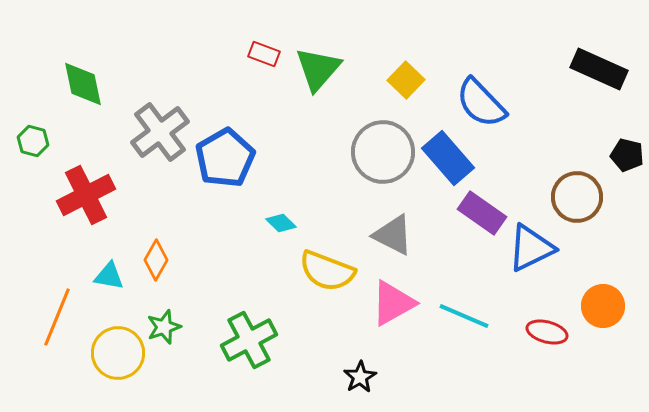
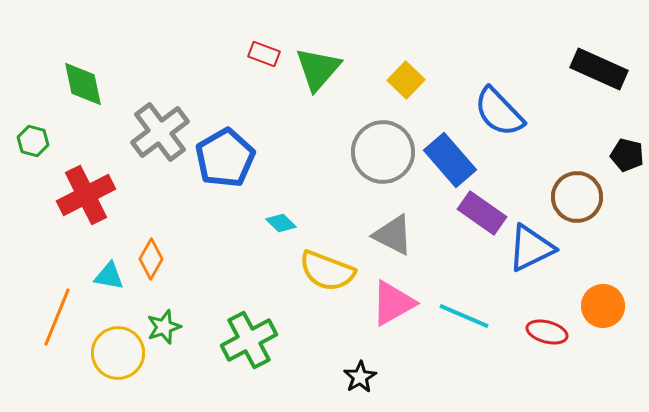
blue semicircle: moved 18 px right, 9 px down
blue rectangle: moved 2 px right, 2 px down
orange diamond: moved 5 px left, 1 px up
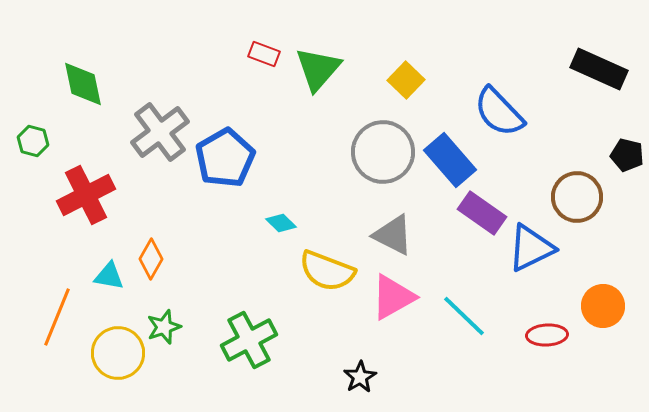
pink triangle: moved 6 px up
cyan line: rotated 21 degrees clockwise
red ellipse: moved 3 px down; rotated 18 degrees counterclockwise
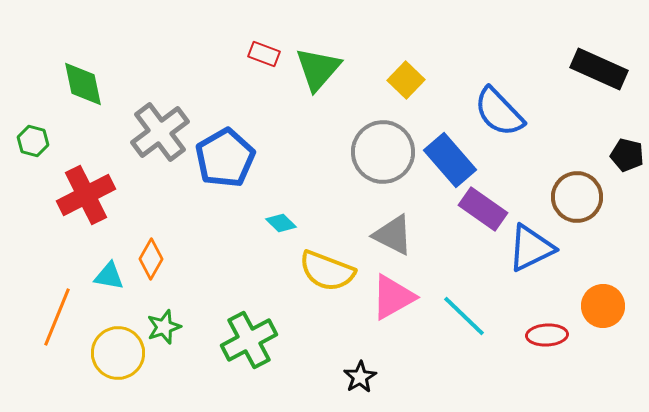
purple rectangle: moved 1 px right, 4 px up
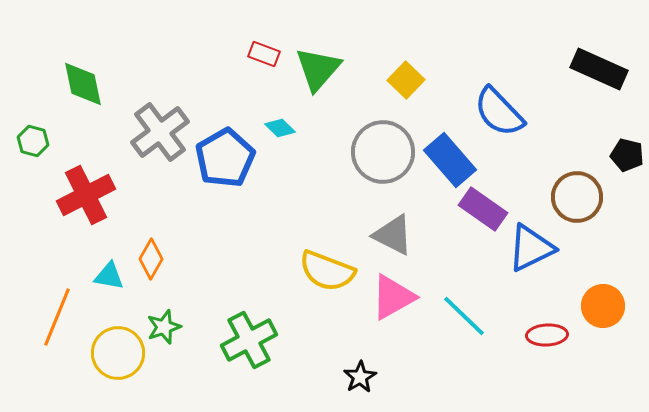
cyan diamond: moved 1 px left, 95 px up
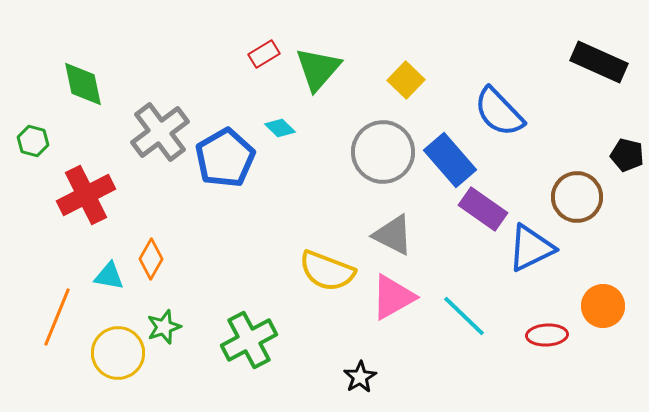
red rectangle: rotated 52 degrees counterclockwise
black rectangle: moved 7 px up
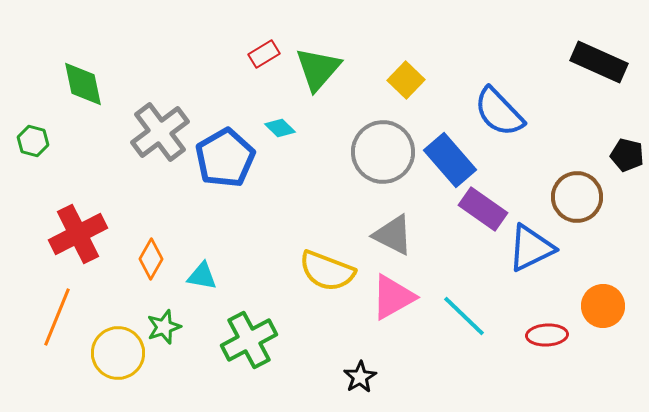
red cross: moved 8 px left, 39 px down
cyan triangle: moved 93 px right
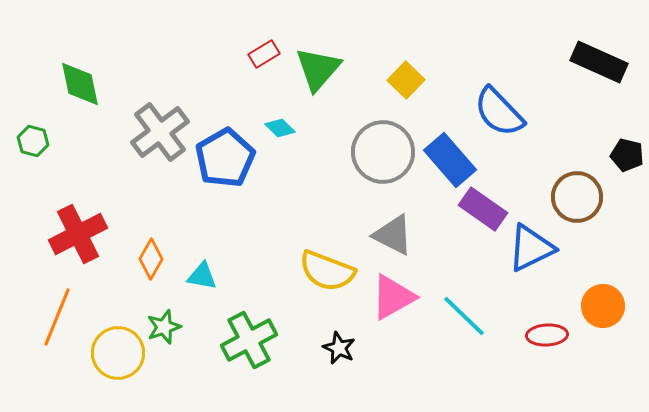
green diamond: moved 3 px left
black star: moved 21 px left, 29 px up; rotated 16 degrees counterclockwise
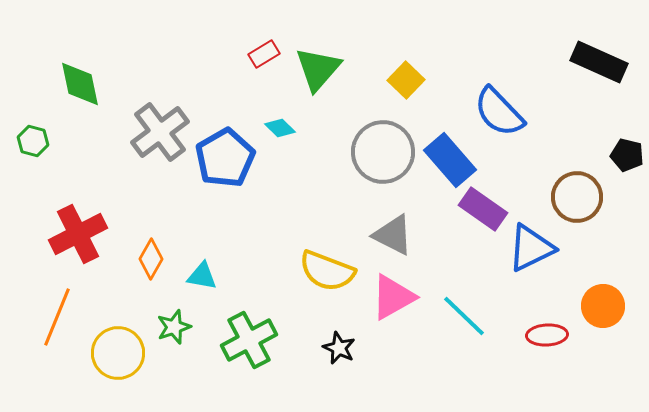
green star: moved 10 px right
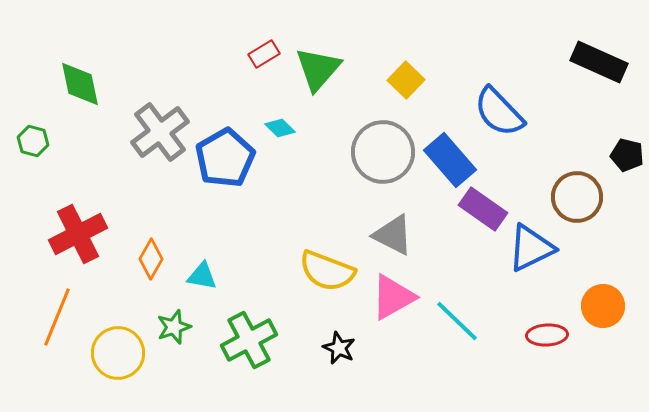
cyan line: moved 7 px left, 5 px down
